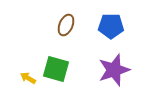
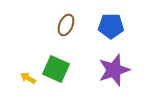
green square: rotated 8 degrees clockwise
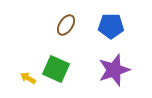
brown ellipse: rotated 10 degrees clockwise
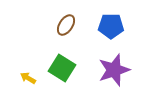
green square: moved 6 px right, 1 px up; rotated 8 degrees clockwise
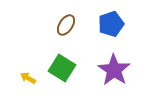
blue pentagon: moved 2 px up; rotated 20 degrees counterclockwise
purple star: rotated 20 degrees counterclockwise
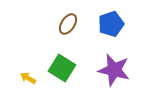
brown ellipse: moved 2 px right, 1 px up
purple star: rotated 20 degrees counterclockwise
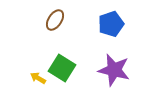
brown ellipse: moved 13 px left, 4 px up
yellow arrow: moved 10 px right
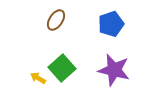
brown ellipse: moved 1 px right
green square: rotated 16 degrees clockwise
